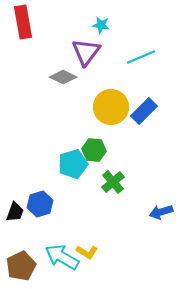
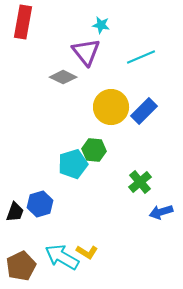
red rectangle: rotated 20 degrees clockwise
purple triangle: rotated 16 degrees counterclockwise
green cross: moved 27 px right
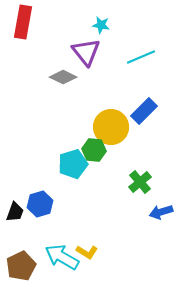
yellow circle: moved 20 px down
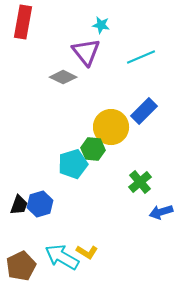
green hexagon: moved 1 px left, 1 px up
black trapezoid: moved 4 px right, 7 px up
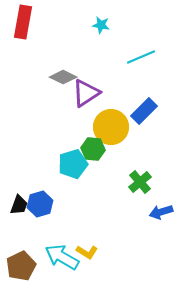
purple triangle: moved 41 px down; rotated 36 degrees clockwise
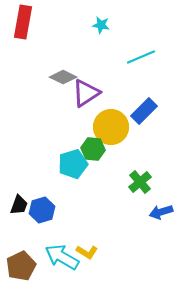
blue hexagon: moved 2 px right, 6 px down
